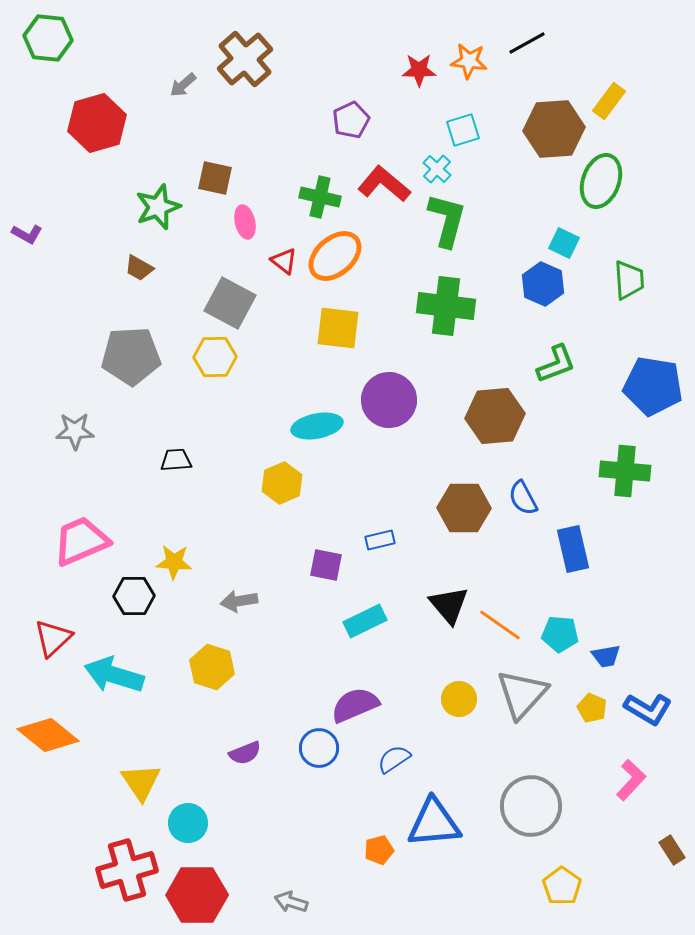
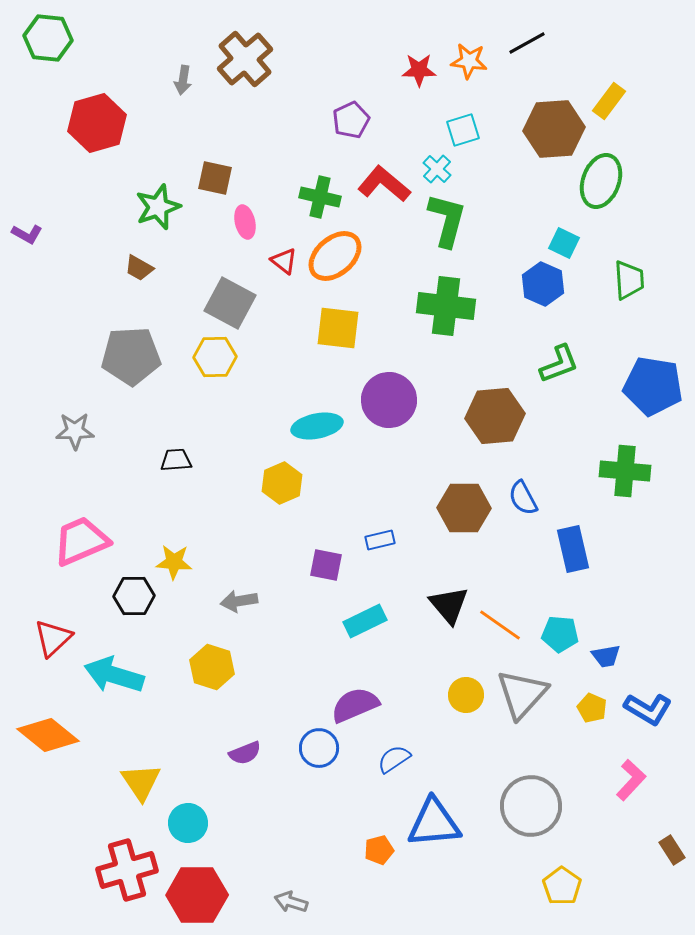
gray arrow at (183, 85): moved 5 px up; rotated 40 degrees counterclockwise
green L-shape at (556, 364): moved 3 px right
yellow circle at (459, 699): moved 7 px right, 4 px up
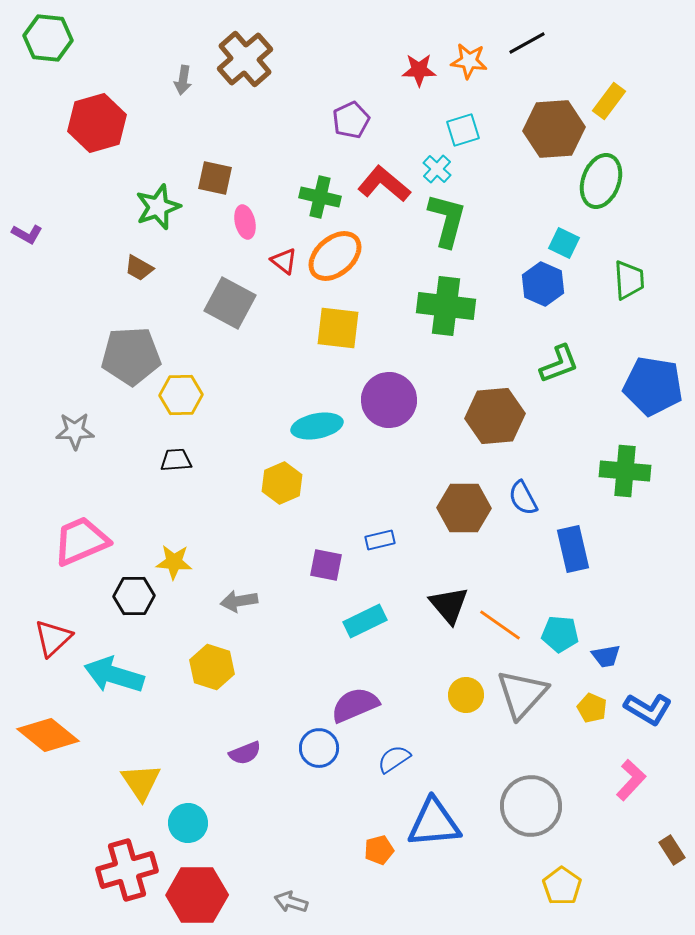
yellow hexagon at (215, 357): moved 34 px left, 38 px down
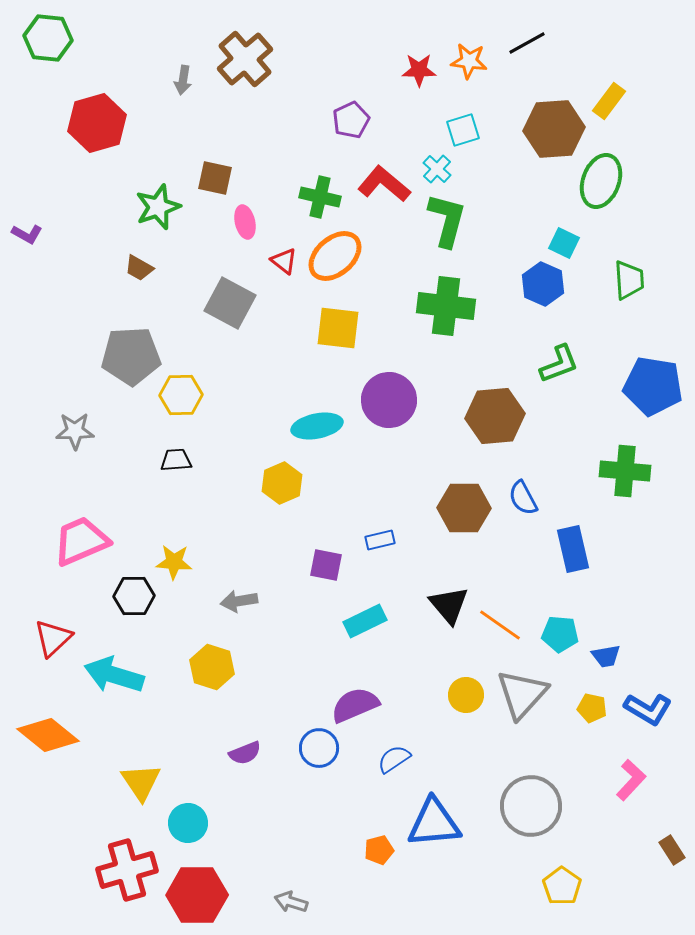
yellow pentagon at (592, 708): rotated 12 degrees counterclockwise
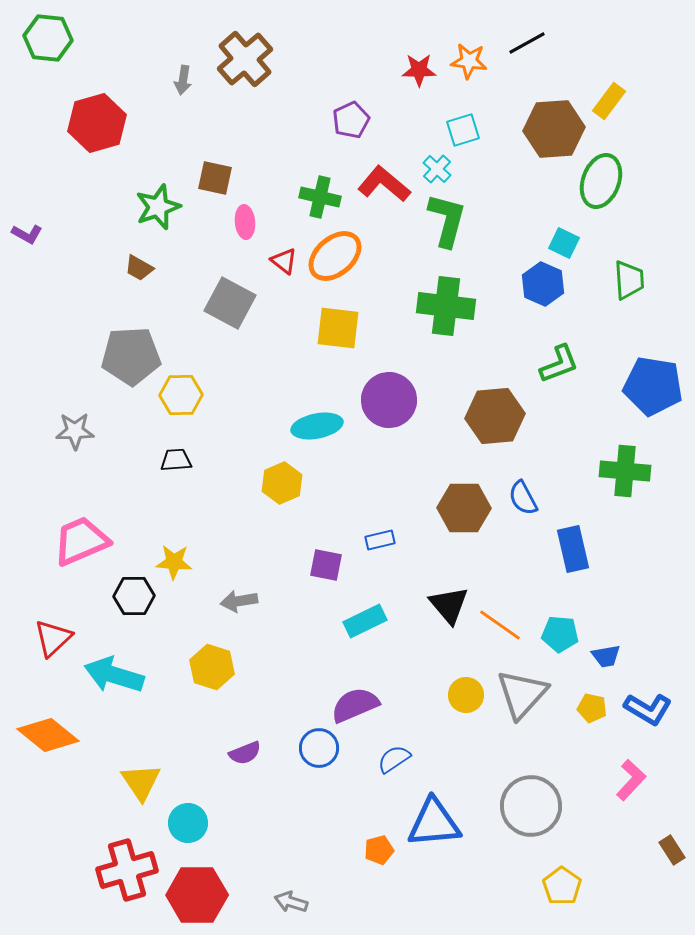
pink ellipse at (245, 222): rotated 8 degrees clockwise
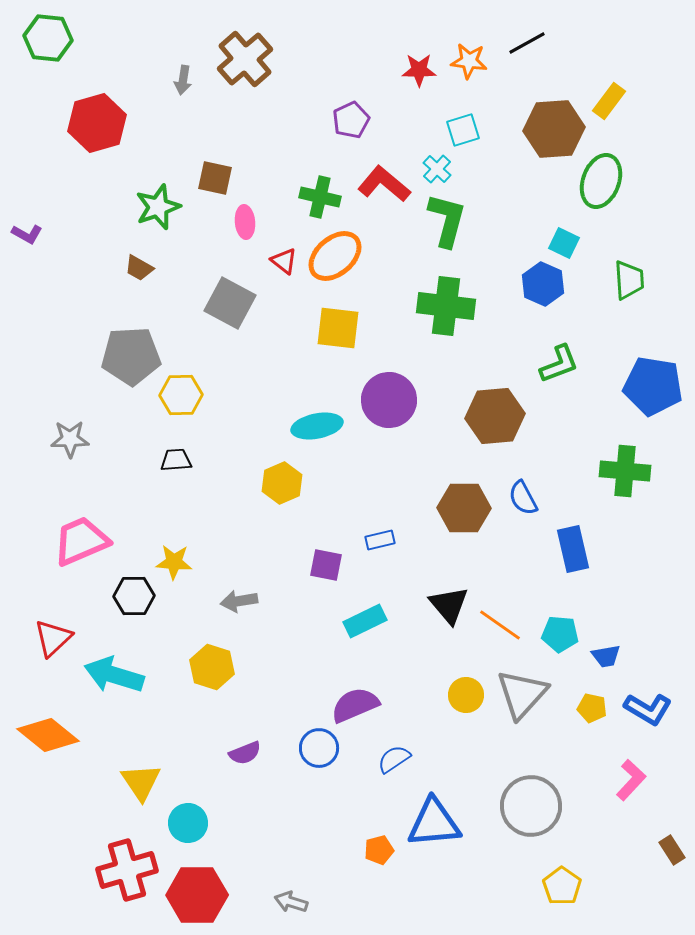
gray star at (75, 431): moved 5 px left, 8 px down
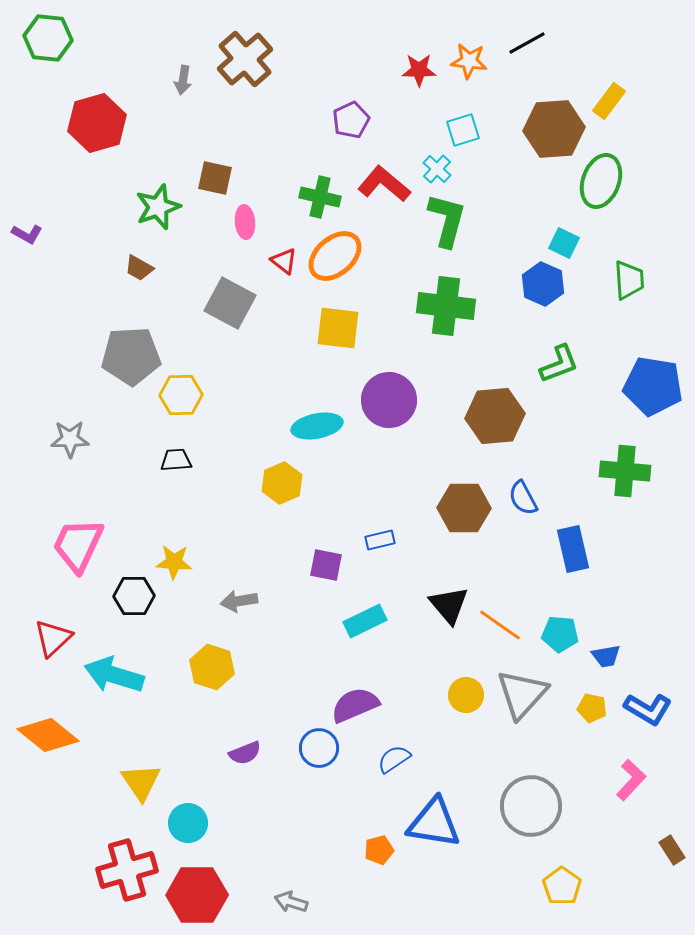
pink trapezoid at (81, 541): moved 3 px left, 4 px down; rotated 42 degrees counterclockwise
blue triangle at (434, 823): rotated 14 degrees clockwise
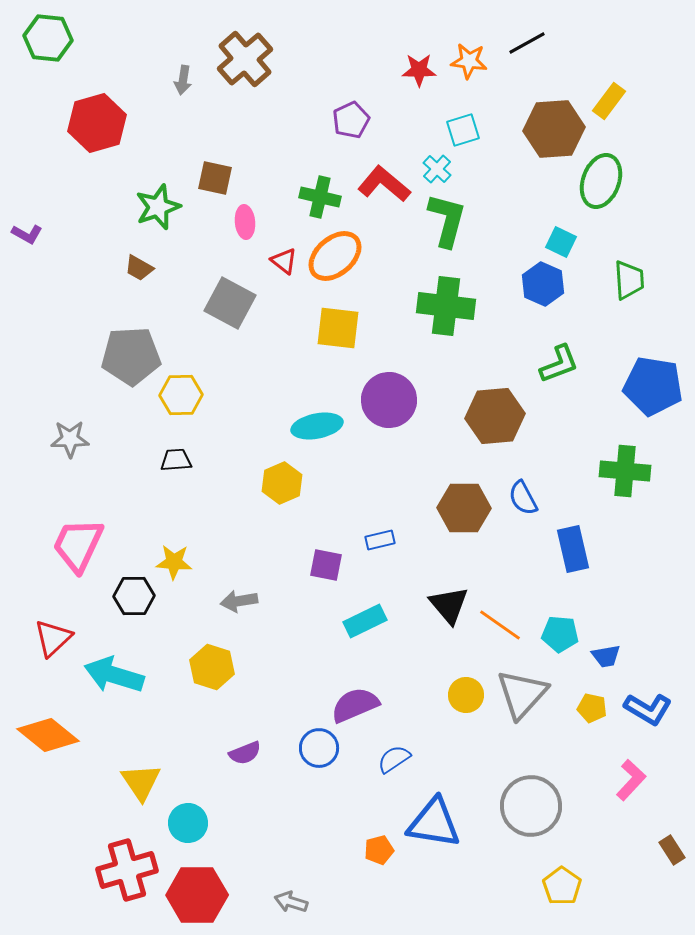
cyan square at (564, 243): moved 3 px left, 1 px up
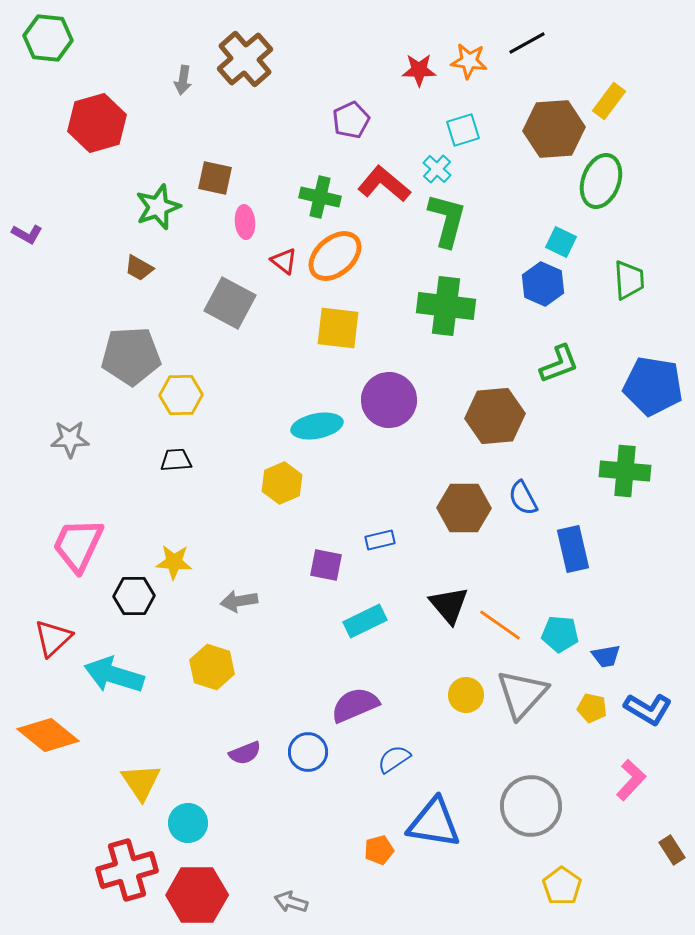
blue circle at (319, 748): moved 11 px left, 4 px down
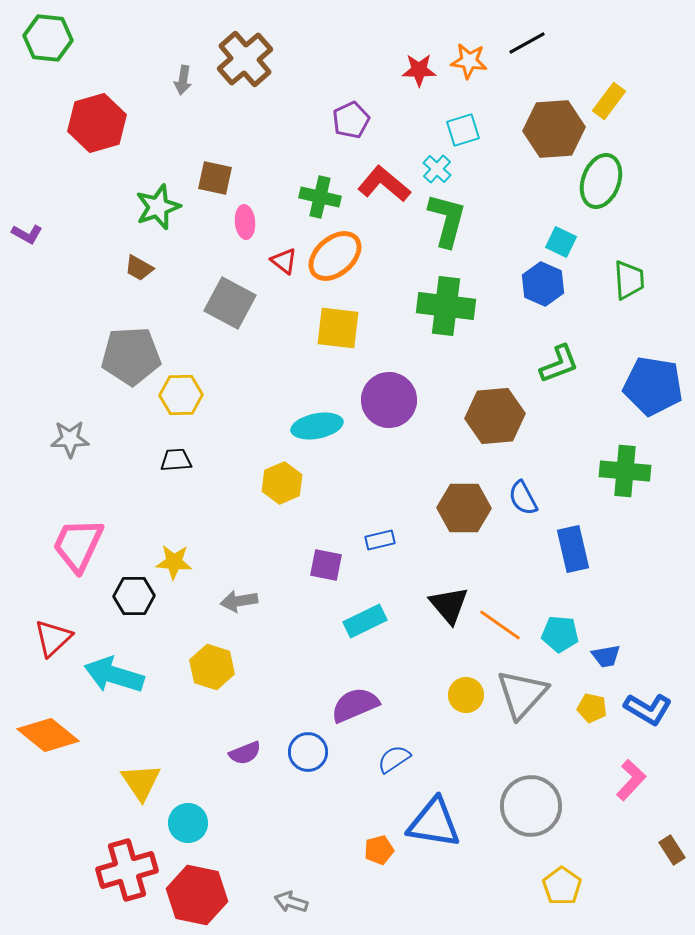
red hexagon at (197, 895): rotated 12 degrees clockwise
